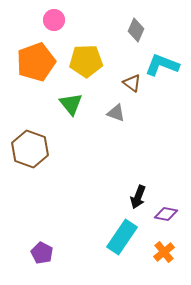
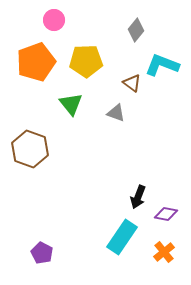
gray diamond: rotated 15 degrees clockwise
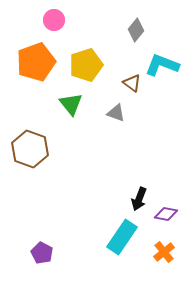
yellow pentagon: moved 4 px down; rotated 16 degrees counterclockwise
black arrow: moved 1 px right, 2 px down
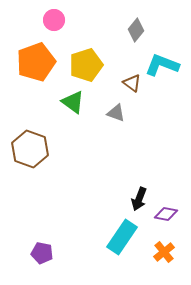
green triangle: moved 2 px right, 2 px up; rotated 15 degrees counterclockwise
purple pentagon: rotated 15 degrees counterclockwise
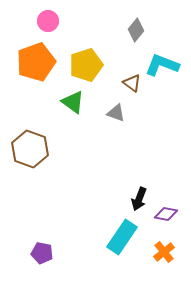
pink circle: moved 6 px left, 1 px down
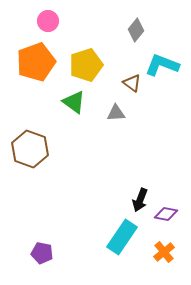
green triangle: moved 1 px right
gray triangle: rotated 24 degrees counterclockwise
black arrow: moved 1 px right, 1 px down
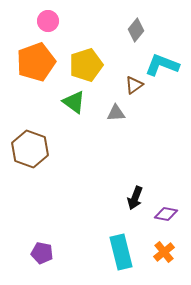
brown triangle: moved 2 px right, 2 px down; rotated 48 degrees clockwise
black arrow: moved 5 px left, 2 px up
cyan rectangle: moved 1 px left, 15 px down; rotated 48 degrees counterclockwise
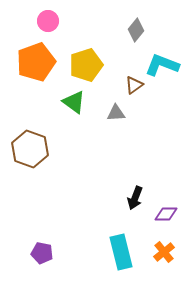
purple diamond: rotated 10 degrees counterclockwise
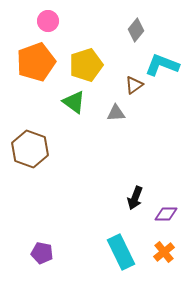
cyan rectangle: rotated 12 degrees counterclockwise
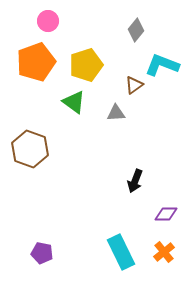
black arrow: moved 17 px up
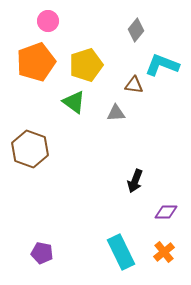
brown triangle: rotated 42 degrees clockwise
purple diamond: moved 2 px up
